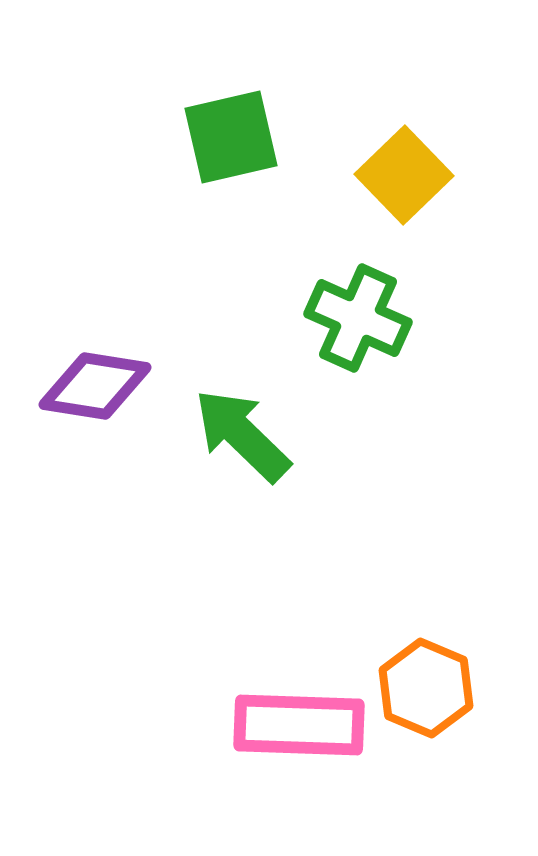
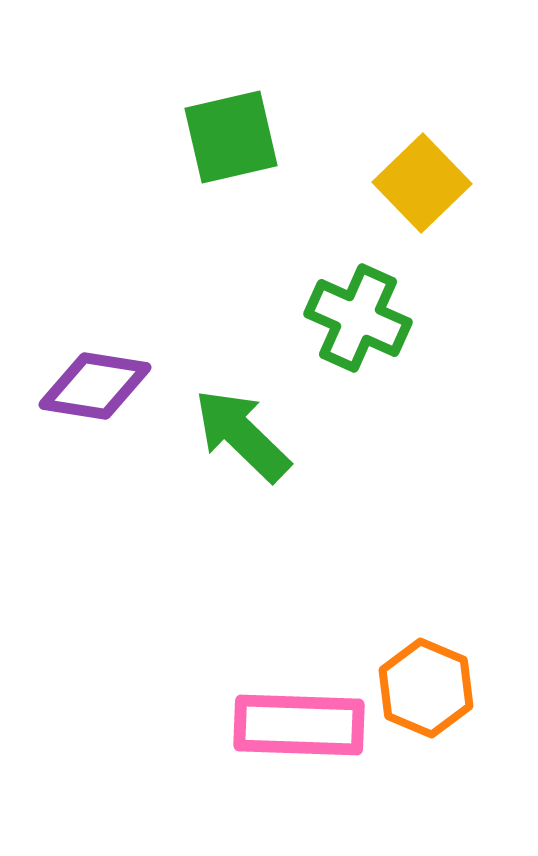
yellow square: moved 18 px right, 8 px down
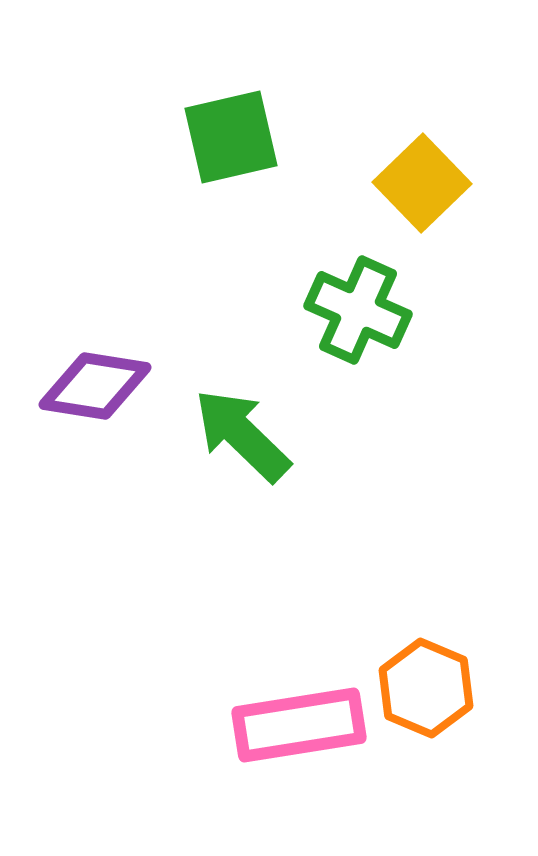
green cross: moved 8 px up
pink rectangle: rotated 11 degrees counterclockwise
